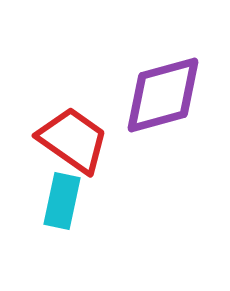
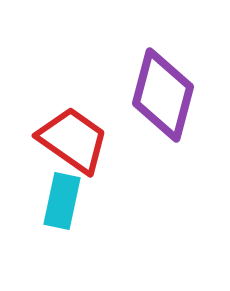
purple diamond: rotated 60 degrees counterclockwise
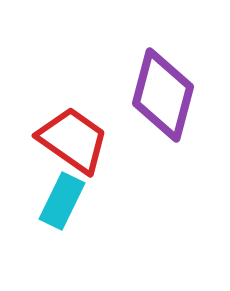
cyan rectangle: rotated 14 degrees clockwise
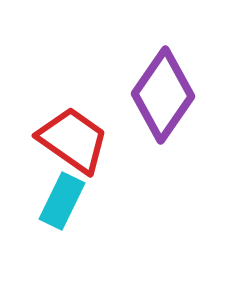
purple diamond: rotated 20 degrees clockwise
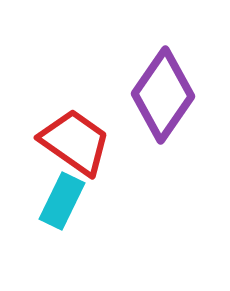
red trapezoid: moved 2 px right, 2 px down
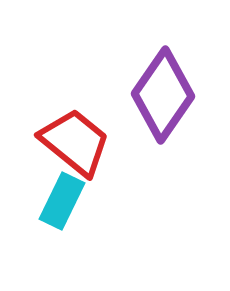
red trapezoid: rotated 4 degrees clockwise
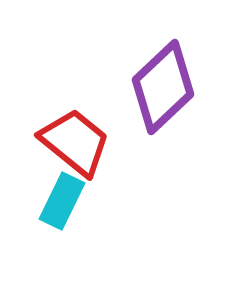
purple diamond: moved 8 px up; rotated 12 degrees clockwise
